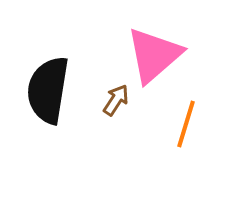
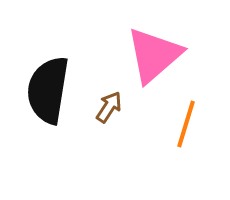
brown arrow: moved 7 px left, 7 px down
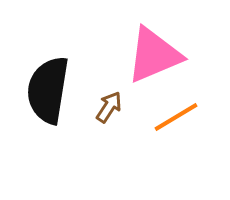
pink triangle: rotated 18 degrees clockwise
orange line: moved 10 px left, 7 px up; rotated 42 degrees clockwise
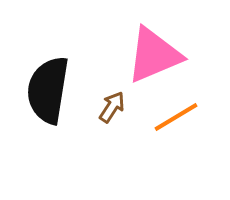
brown arrow: moved 3 px right
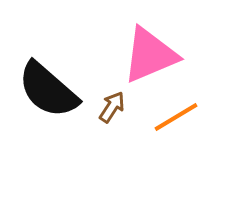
pink triangle: moved 4 px left
black semicircle: rotated 58 degrees counterclockwise
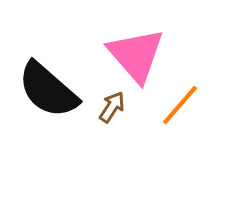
pink triangle: moved 14 px left; rotated 48 degrees counterclockwise
orange line: moved 4 px right, 12 px up; rotated 18 degrees counterclockwise
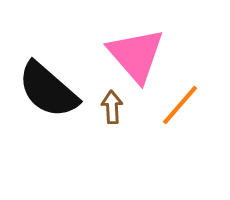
brown arrow: rotated 36 degrees counterclockwise
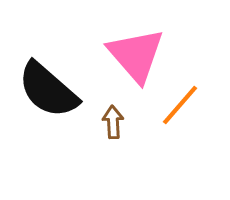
brown arrow: moved 1 px right, 15 px down
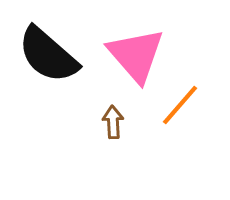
black semicircle: moved 35 px up
